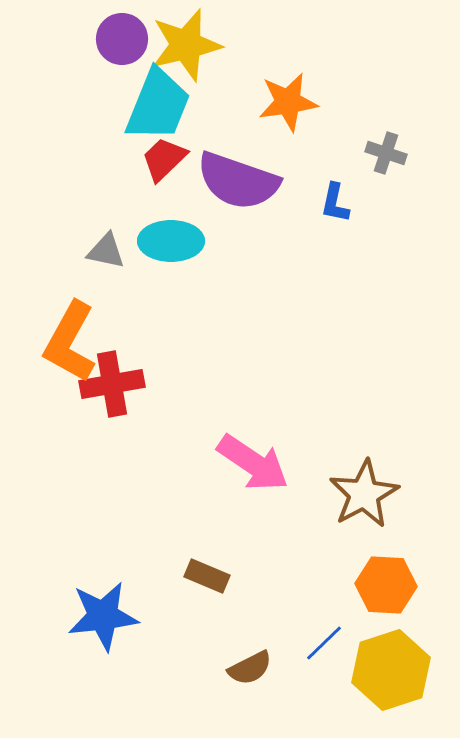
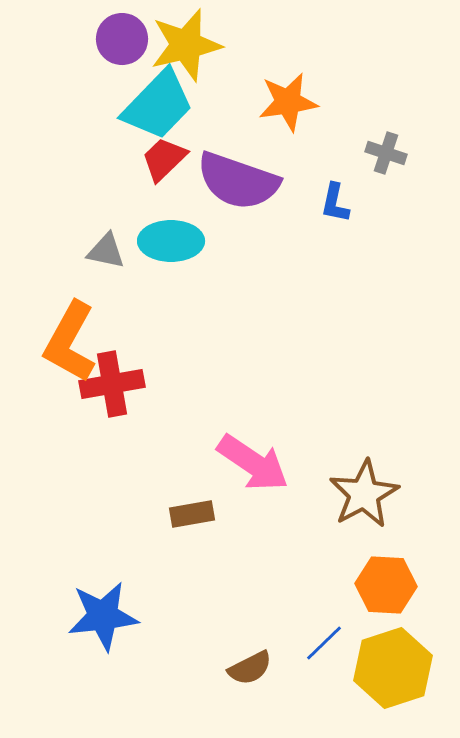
cyan trapezoid: rotated 22 degrees clockwise
brown rectangle: moved 15 px left, 62 px up; rotated 33 degrees counterclockwise
yellow hexagon: moved 2 px right, 2 px up
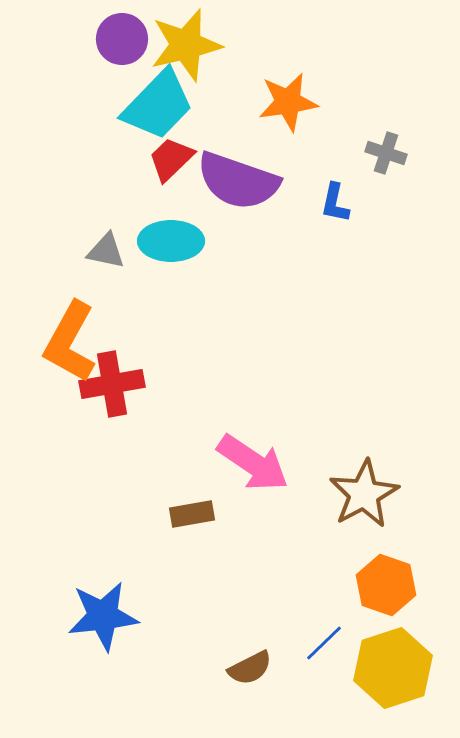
red trapezoid: moved 7 px right
orange hexagon: rotated 16 degrees clockwise
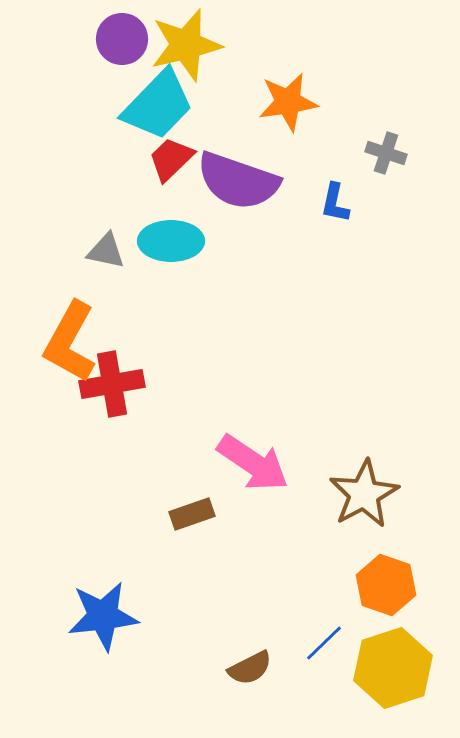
brown rectangle: rotated 9 degrees counterclockwise
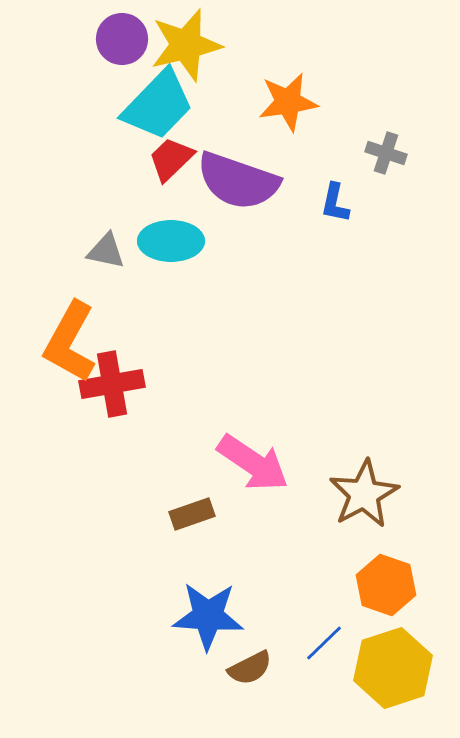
blue star: moved 105 px right; rotated 10 degrees clockwise
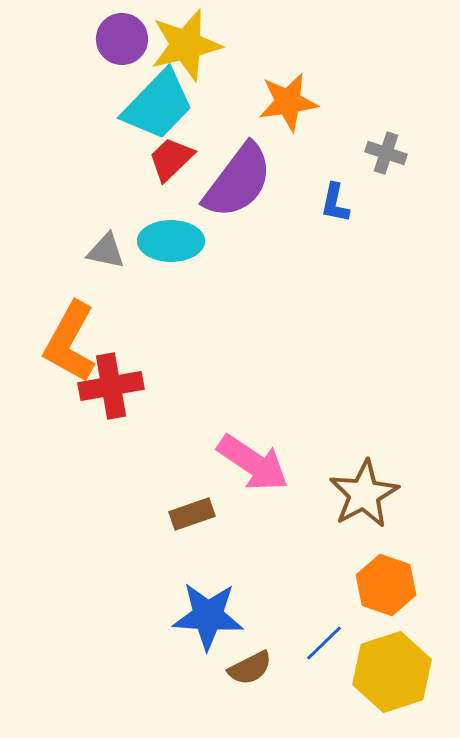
purple semicircle: rotated 72 degrees counterclockwise
red cross: moved 1 px left, 2 px down
yellow hexagon: moved 1 px left, 4 px down
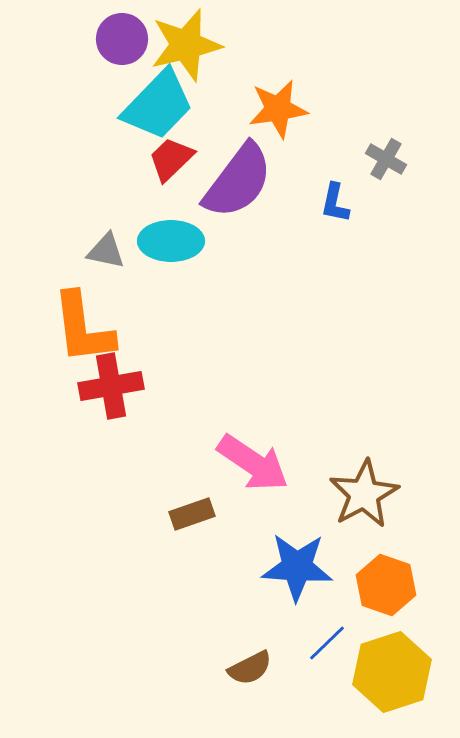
orange star: moved 10 px left, 7 px down
gray cross: moved 6 px down; rotated 12 degrees clockwise
orange L-shape: moved 13 px right, 14 px up; rotated 36 degrees counterclockwise
blue star: moved 89 px right, 49 px up
blue line: moved 3 px right
